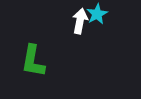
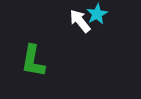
white arrow: rotated 50 degrees counterclockwise
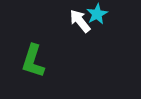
green L-shape: rotated 8 degrees clockwise
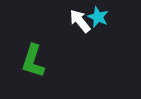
cyan star: moved 1 px right, 3 px down; rotated 20 degrees counterclockwise
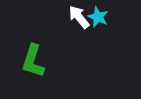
white arrow: moved 1 px left, 4 px up
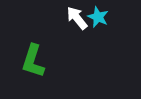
white arrow: moved 2 px left, 1 px down
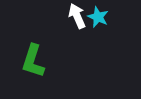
white arrow: moved 2 px up; rotated 15 degrees clockwise
